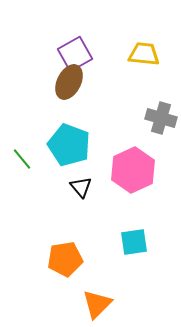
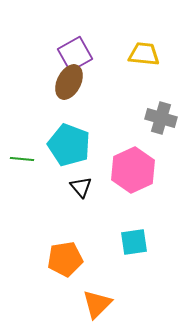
green line: rotated 45 degrees counterclockwise
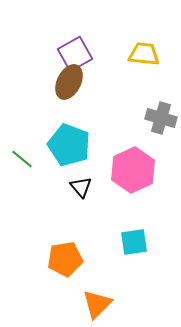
green line: rotated 35 degrees clockwise
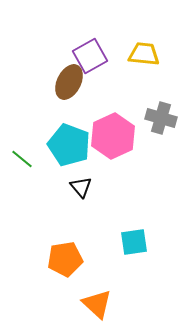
purple square: moved 15 px right, 2 px down
pink hexagon: moved 20 px left, 34 px up
orange triangle: rotated 32 degrees counterclockwise
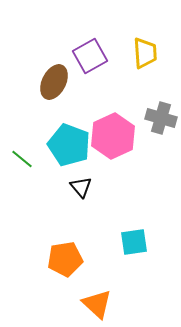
yellow trapezoid: moved 1 px right, 1 px up; rotated 80 degrees clockwise
brown ellipse: moved 15 px left
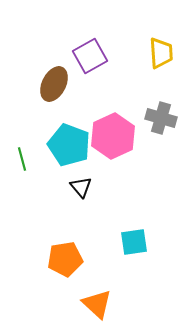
yellow trapezoid: moved 16 px right
brown ellipse: moved 2 px down
green line: rotated 35 degrees clockwise
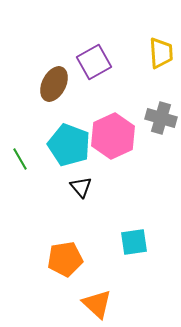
purple square: moved 4 px right, 6 px down
green line: moved 2 px left; rotated 15 degrees counterclockwise
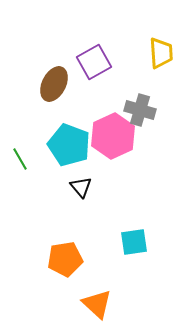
gray cross: moved 21 px left, 8 px up
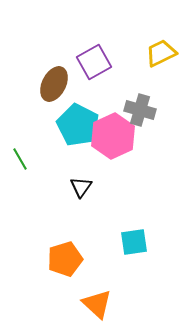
yellow trapezoid: rotated 112 degrees counterclockwise
cyan pentagon: moved 9 px right, 20 px up; rotated 6 degrees clockwise
black triangle: rotated 15 degrees clockwise
orange pentagon: rotated 8 degrees counterclockwise
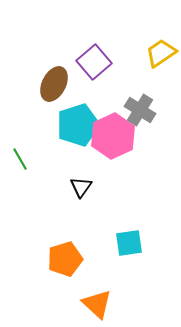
yellow trapezoid: rotated 8 degrees counterclockwise
purple square: rotated 12 degrees counterclockwise
gray cross: rotated 16 degrees clockwise
cyan pentagon: rotated 27 degrees clockwise
cyan square: moved 5 px left, 1 px down
